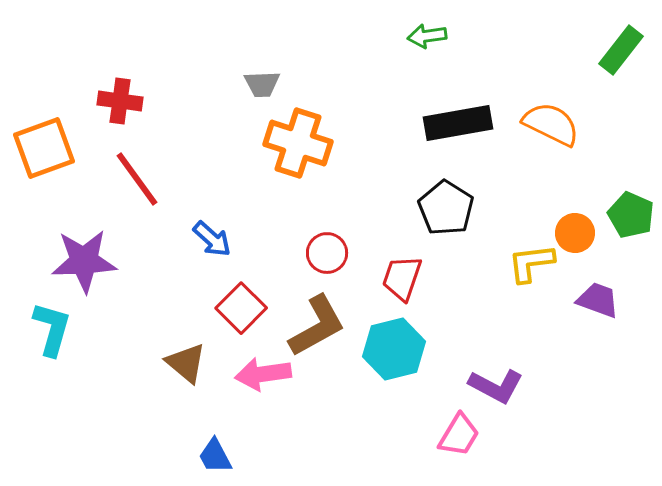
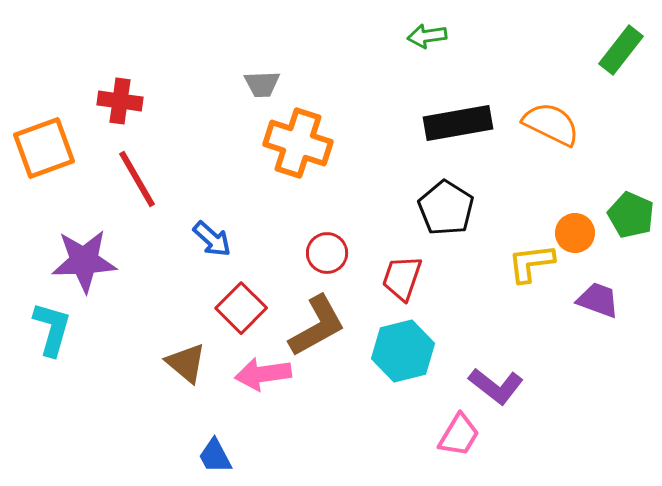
red line: rotated 6 degrees clockwise
cyan hexagon: moved 9 px right, 2 px down
purple L-shape: rotated 10 degrees clockwise
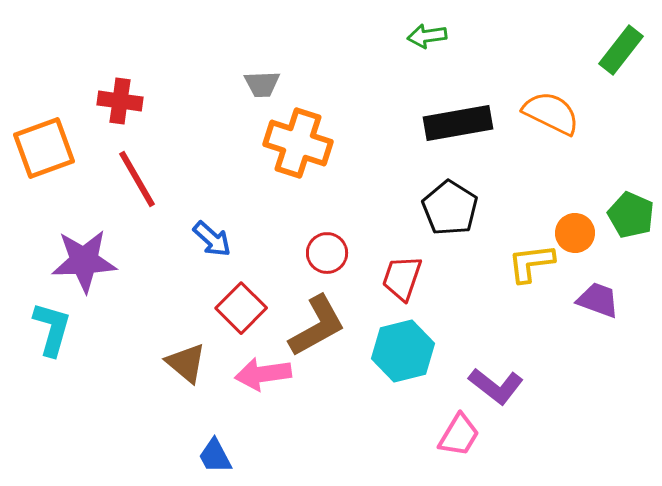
orange semicircle: moved 11 px up
black pentagon: moved 4 px right
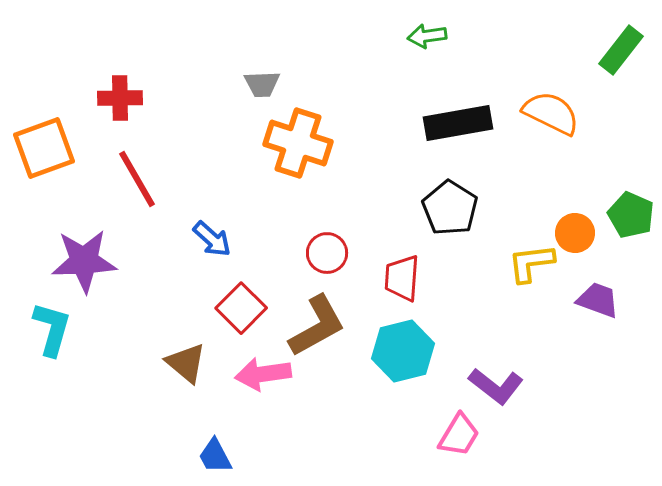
red cross: moved 3 px up; rotated 9 degrees counterclockwise
red trapezoid: rotated 15 degrees counterclockwise
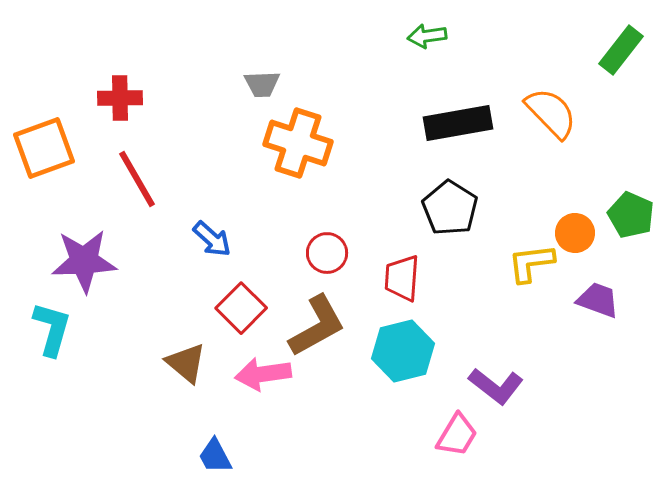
orange semicircle: rotated 20 degrees clockwise
pink trapezoid: moved 2 px left
